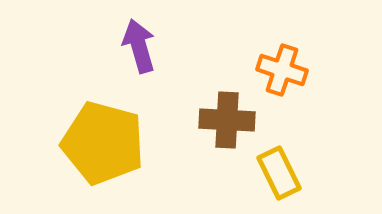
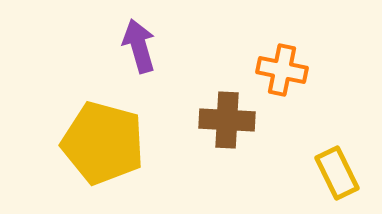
orange cross: rotated 6 degrees counterclockwise
yellow rectangle: moved 58 px right
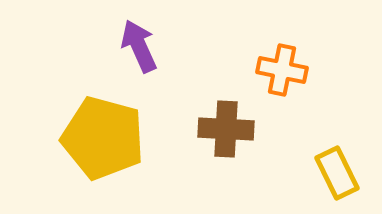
purple arrow: rotated 8 degrees counterclockwise
brown cross: moved 1 px left, 9 px down
yellow pentagon: moved 5 px up
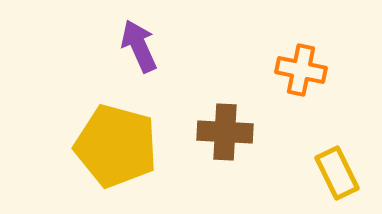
orange cross: moved 19 px right
brown cross: moved 1 px left, 3 px down
yellow pentagon: moved 13 px right, 8 px down
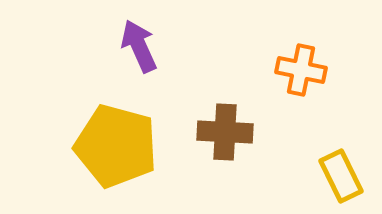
yellow rectangle: moved 4 px right, 3 px down
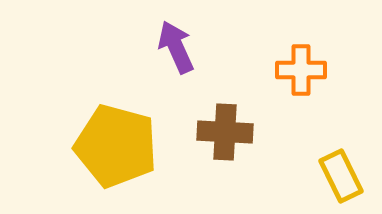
purple arrow: moved 37 px right, 1 px down
orange cross: rotated 12 degrees counterclockwise
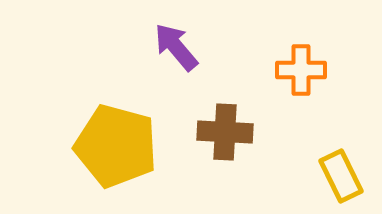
purple arrow: rotated 16 degrees counterclockwise
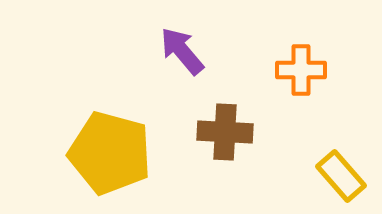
purple arrow: moved 6 px right, 4 px down
yellow pentagon: moved 6 px left, 7 px down
yellow rectangle: rotated 15 degrees counterclockwise
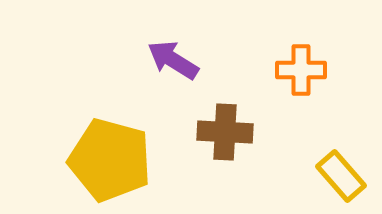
purple arrow: moved 9 px left, 9 px down; rotated 18 degrees counterclockwise
yellow pentagon: moved 7 px down
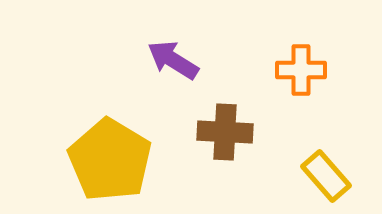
yellow pentagon: rotated 16 degrees clockwise
yellow rectangle: moved 15 px left
